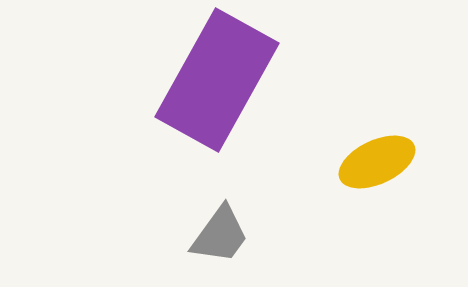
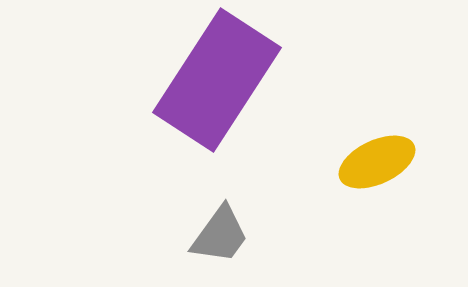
purple rectangle: rotated 4 degrees clockwise
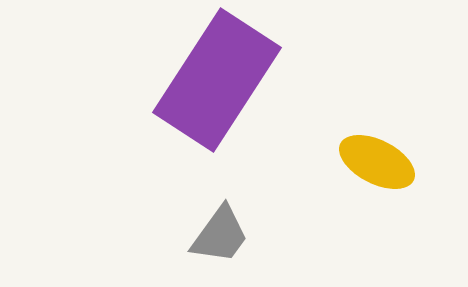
yellow ellipse: rotated 52 degrees clockwise
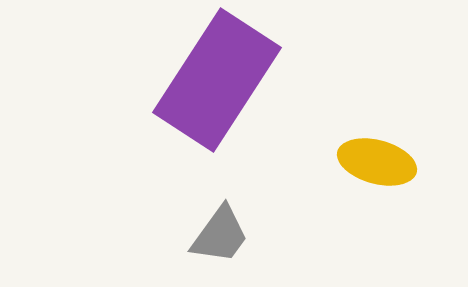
yellow ellipse: rotated 12 degrees counterclockwise
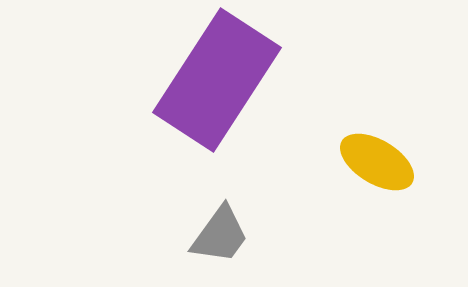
yellow ellipse: rotated 16 degrees clockwise
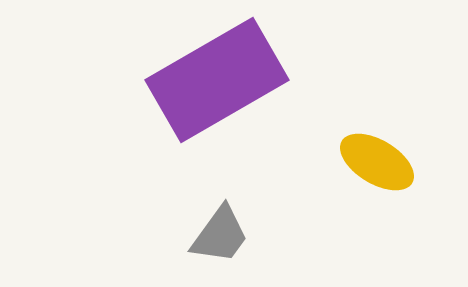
purple rectangle: rotated 27 degrees clockwise
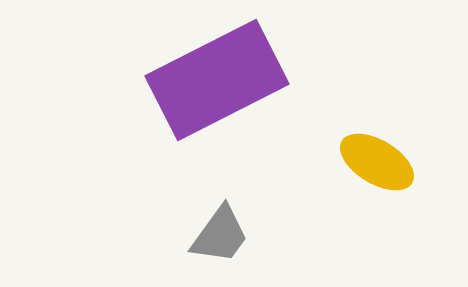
purple rectangle: rotated 3 degrees clockwise
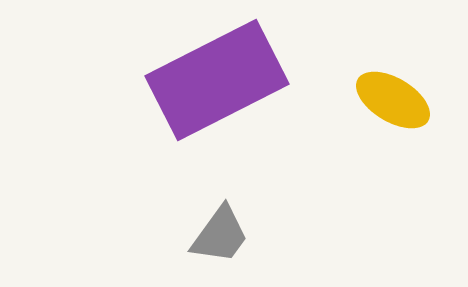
yellow ellipse: moved 16 px right, 62 px up
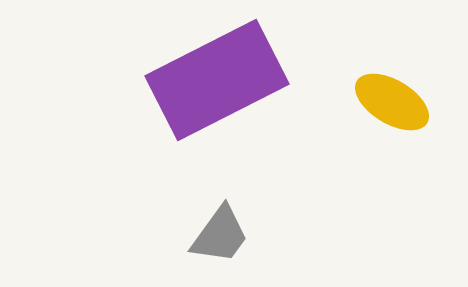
yellow ellipse: moved 1 px left, 2 px down
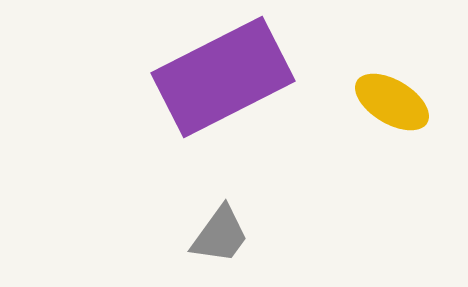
purple rectangle: moved 6 px right, 3 px up
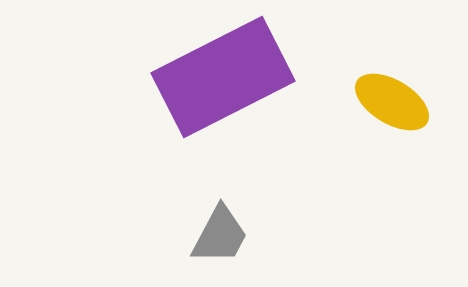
gray trapezoid: rotated 8 degrees counterclockwise
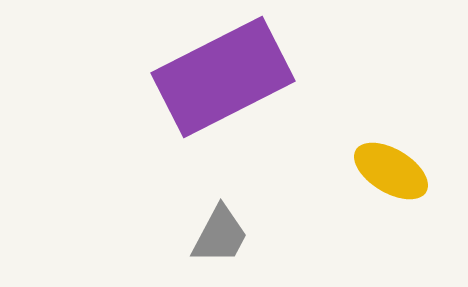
yellow ellipse: moved 1 px left, 69 px down
